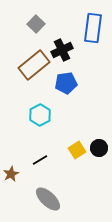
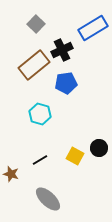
blue rectangle: rotated 52 degrees clockwise
cyan hexagon: moved 1 px up; rotated 15 degrees counterclockwise
yellow square: moved 2 px left, 6 px down; rotated 30 degrees counterclockwise
brown star: rotated 28 degrees counterclockwise
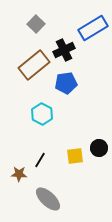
black cross: moved 2 px right
cyan hexagon: moved 2 px right; rotated 10 degrees clockwise
yellow square: rotated 36 degrees counterclockwise
black line: rotated 28 degrees counterclockwise
brown star: moved 8 px right; rotated 14 degrees counterclockwise
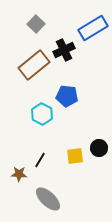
blue pentagon: moved 1 px right, 13 px down; rotated 15 degrees clockwise
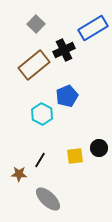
blue pentagon: rotated 30 degrees counterclockwise
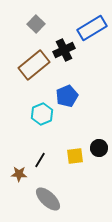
blue rectangle: moved 1 px left
cyan hexagon: rotated 10 degrees clockwise
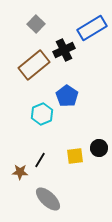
blue pentagon: rotated 15 degrees counterclockwise
brown star: moved 1 px right, 2 px up
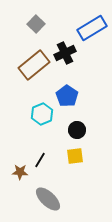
black cross: moved 1 px right, 3 px down
black circle: moved 22 px left, 18 px up
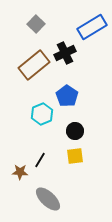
blue rectangle: moved 1 px up
black circle: moved 2 px left, 1 px down
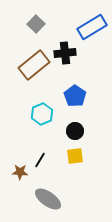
black cross: rotated 20 degrees clockwise
blue pentagon: moved 8 px right
gray ellipse: rotated 8 degrees counterclockwise
